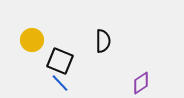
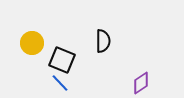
yellow circle: moved 3 px down
black square: moved 2 px right, 1 px up
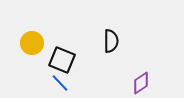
black semicircle: moved 8 px right
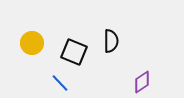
black square: moved 12 px right, 8 px up
purple diamond: moved 1 px right, 1 px up
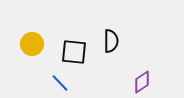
yellow circle: moved 1 px down
black square: rotated 16 degrees counterclockwise
